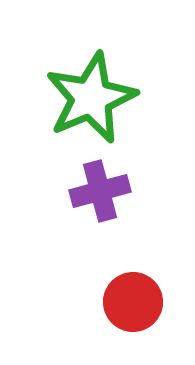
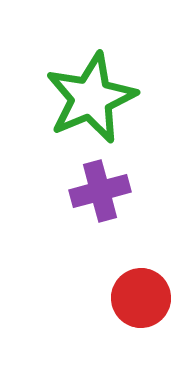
red circle: moved 8 px right, 4 px up
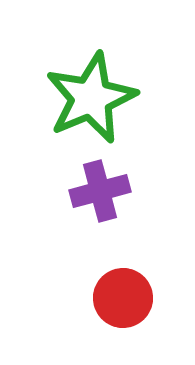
red circle: moved 18 px left
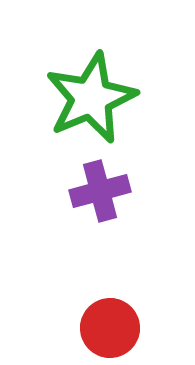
red circle: moved 13 px left, 30 px down
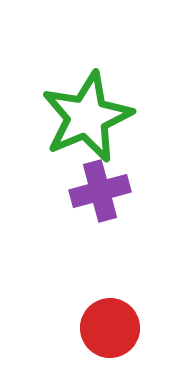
green star: moved 4 px left, 19 px down
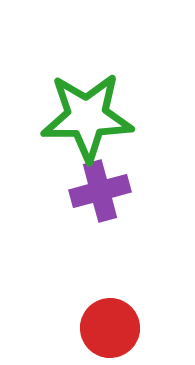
green star: rotated 22 degrees clockwise
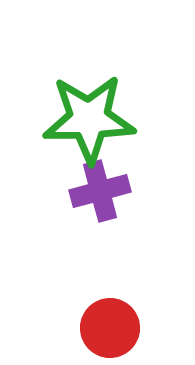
green star: moved 2 px right, 2 px down
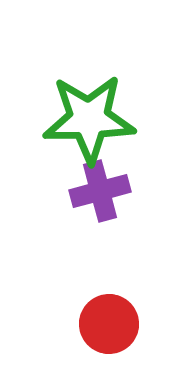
red circle: moved 1 px left, 4 px up
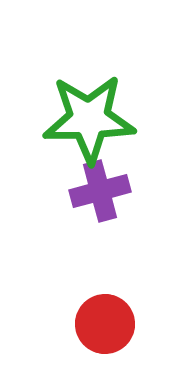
red circle: moved 4 px left
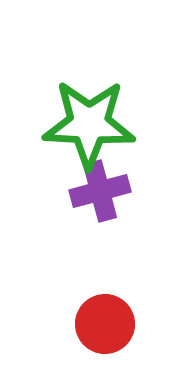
green star: moved 5 px down; rotated 4 degrees clockwise
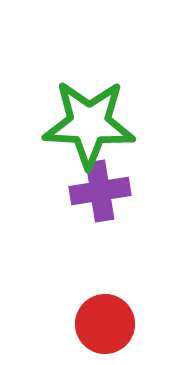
purple cross: rotated 6 degrees clockwise
